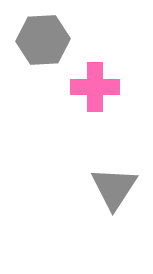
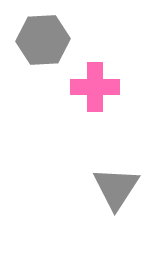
gray triangle: moved 2 px right
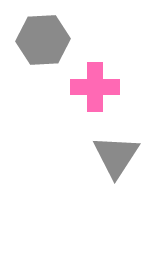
gray triangle: moved 32 px up
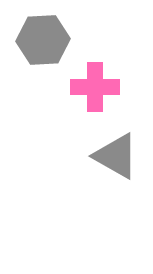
gray triangle: rotated 33 degrees counterclockwise
